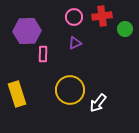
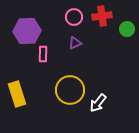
green circle: moved 2 px right
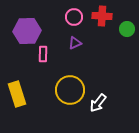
red cross: rotated 12 degrees clockwise
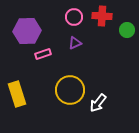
green circle: moved 1 px down
pink rectangle: rotated 70 degrees clockwise
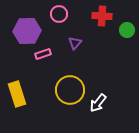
pink circle: moved 15 px left, 3 px up
purple triangle: rotated 24 degrees counterclockwise
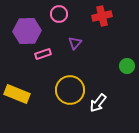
red cross: rotated 18 degrees counterclockwise
green circle: moved 36 px down
yellow rectangle: rotated 50 degrees counterclockwise
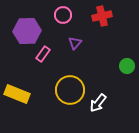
pink circle: moved 4 px right, 1 px down
pink rectangle: rotated 35 degrees counterclockwise
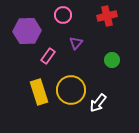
red cross: moved 5 px right
purple triangle: moved 1 px right
pink rectangle: moved 5 px right, 2 px down
green circle: moved 15 px left, 6 px up
yellow circle: moved 1 px right
yellow rectangle: moved 22 px right, 2 px up; rotated 50 degrees clockwise
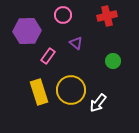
purple triangle: rotated 32 degrees counterclockwise
green circle: moved 1 px right, 1 px down
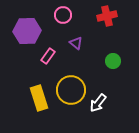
yellow rectangle: moved 6 px down
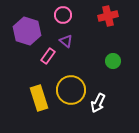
red cross: moved 1 px right
purple hexagon: rotated 20 degrees clockwise
purple triangle: moved 10 px left, 2 px up
white arrow: rotated 12 degrees counterclockwise
